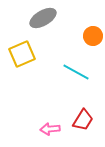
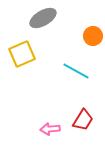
cyan line: moved 1 px up
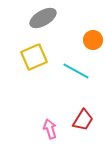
orange circle: moved 4 px down
yellow square: moved 12 px right, 3 px down
pink arrow: rotated 78 degrees clockwise
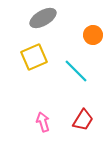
orange circle: moved 5 px up
cyan line: rotated 16 degrees clockwise
pink arrow: moved 7 px left, 7 px up
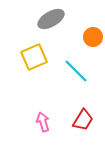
gray ellipse: moved 8 px right, 1 px down
orange circle: moved 2 px down
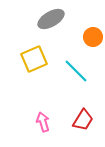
yellow square: moved 2 px down
